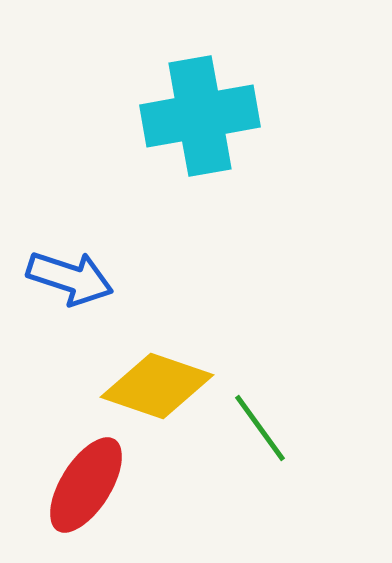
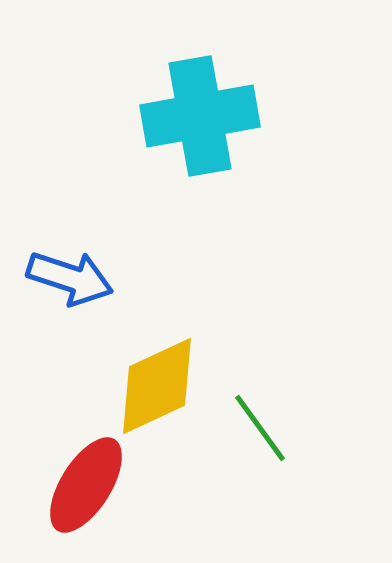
yellow diamond: rotated 44 degrees counterclockwise
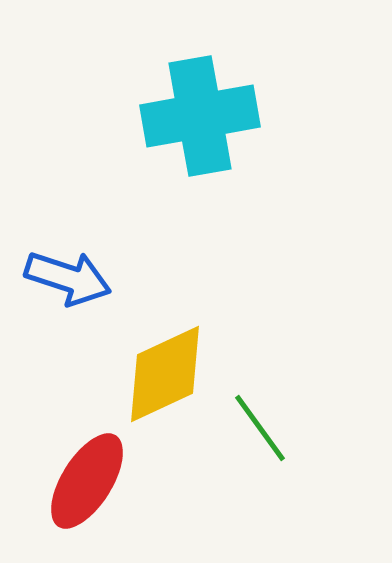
blue arrow: moved 2 px left
yellow diamond: moved 8 px right, 12 px up
red ellipse: moved 1 px right, 4 px up
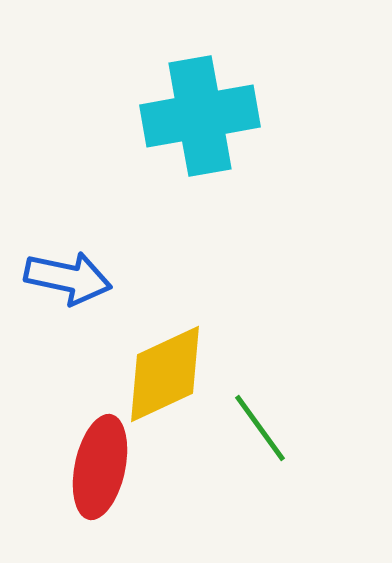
blue arrow: rotated 6 degrees counterclockwise
red ellipse: moved 13 px right, 14 px up; rotated 20 degrees counterclockwise
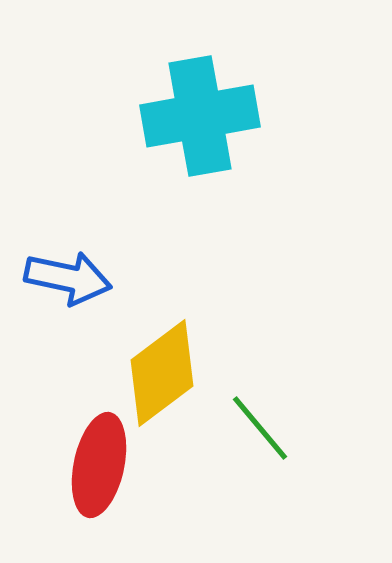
yellow diamond: moved 3 px left, 1 px up; rotated 12 degrees counterclockwise
green line: rotated 4 degrees counterclockwise
red ellipse: moved 1 px left, 2 px up
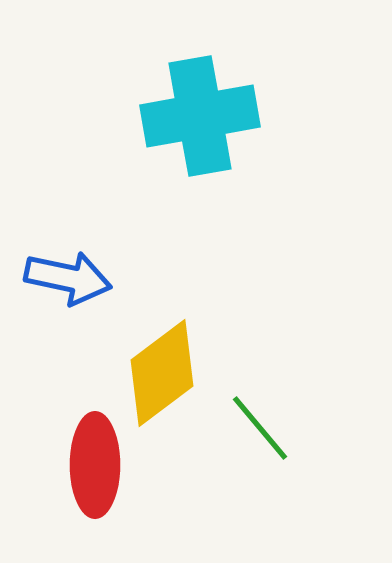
red ellipse: moved 4 px left; rotated 12 degrees counterclockwise
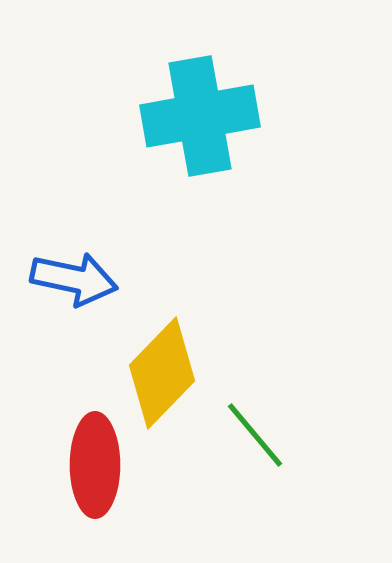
blue arrow: moved 6 px right, 1 px down
yellow diamond: rotated 9 degrees counterclockwise
green line: moved 5 px left, 7 px down
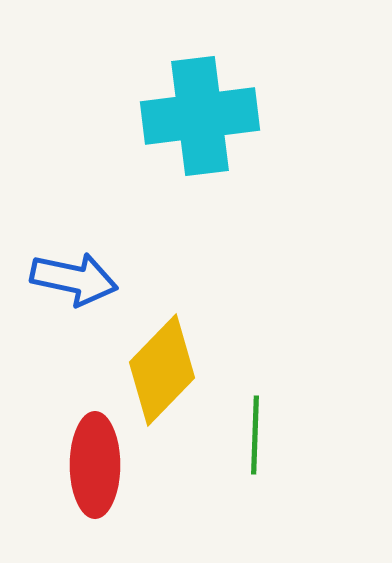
cyan cross: rotated 3 degrees clockwise
yellow diamond: moved 3 px up
green line: rotated 42 degrees clockwise
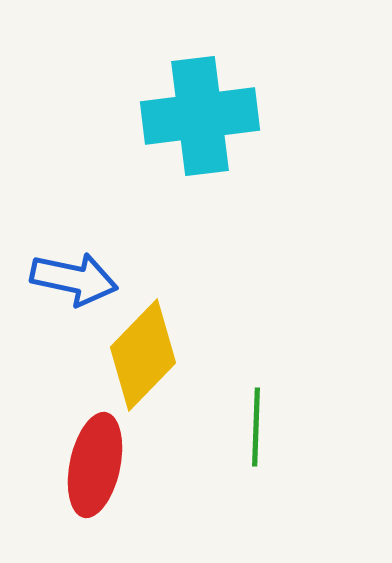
yellow diamond: moved 19 px left, 15 px up
green line: moved 1 px right, 8 px up
red ellipse: rotated 12 degrees clockwise
